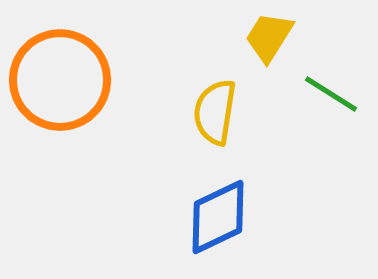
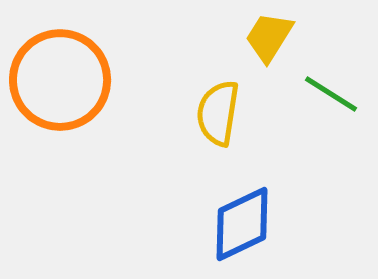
yellow semicircle: moved 3 px right, 1 px down
blue diamond: moved 24 px right, 7 px down
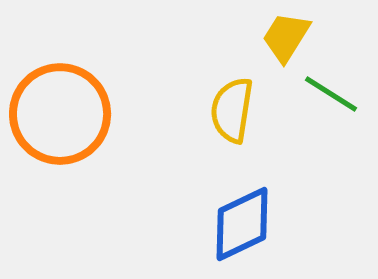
yellow trapezoid: moved 17 px right
orange circle: moved 34 px down
yellow semicircle: moved 14 px right, 3 px up
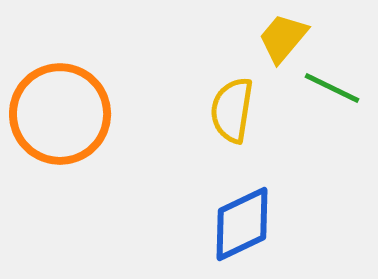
yellow trapezoid: moved 3 px left, 1 px down; rotated 8 degrees clockwise
green line: moved 1 px right, 6 px up; rotated 6 degrees counterclockwise
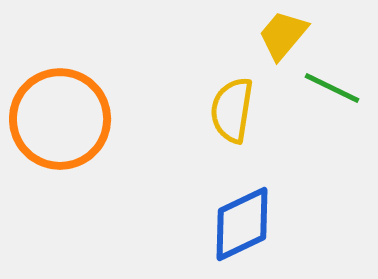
yellow trapezoid: moved 3 px up
orange circle: moved 5 px down
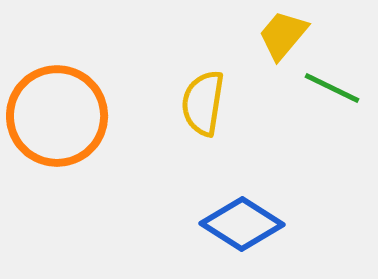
yellow semicircle: moved 29 px left, 7 px up
orange circle: moved 3 px left, 3 px up
blue diamond: rotated 58 degrees clockwise
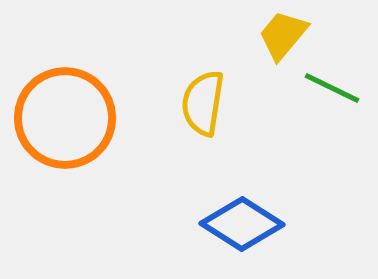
orange circle: moved 8 px right, 2 px down
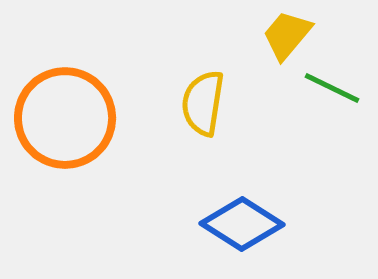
yellow trapezoid: moved 4 px right
